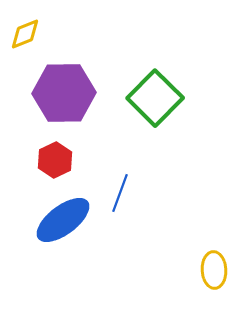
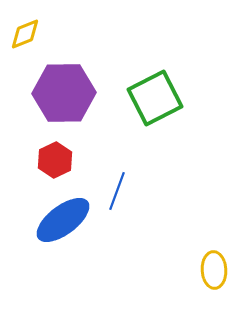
green square: rotated 18 degrees clockwise
blue line: moved 3 px left, 2 px up
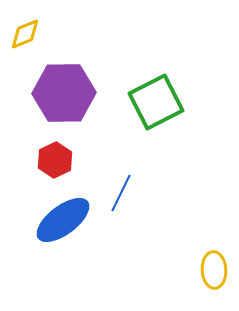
green square: moved 1 px right, 4 px down
blue line: moved 4 px right, 2 px down; rotated 6 degrees clockwise
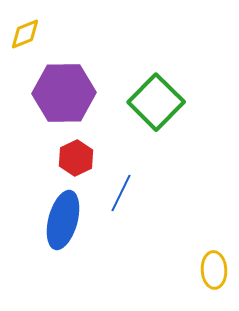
green square: rotated 18 degrees counterclockwise
red hexagon: moved 21 px right, 2 px up
blue ellipse: rotated 38 degrees counterclockwise
